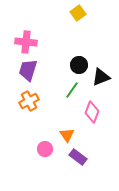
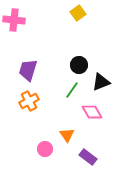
pink cross: moved 12 px left, 22 px up
black triangle: moved 5 px down
pink diamond: rotated 50 degrees counterclockwise
purple rectangle: moved 10 px right
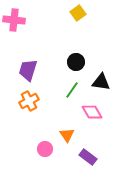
black circle: moved 3 px left, 3 px up
black triangle: rotated 30 degrees clockwise
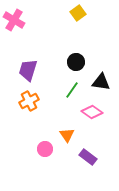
pink cross: rotated 25 degrees clockwise
pink diamond: rotated 25 degrees counterclockwise
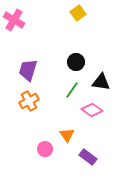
pink diamond: moved 2 px up
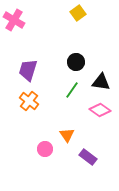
orange cross: rotated 24 degrees counterclockwise
pink diamond: moved 8 px right
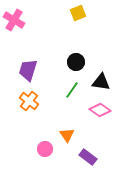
yellow square: rotated 14 degrees clockwise
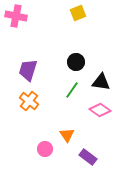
pink cross: moved 2 px right, 4 px up; rotated 20 degrees counterclockwise
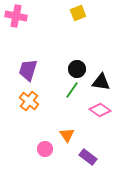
black circle: moved 1 px right, 7 px down
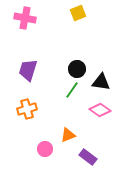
pink cross: moved 9 px right, 2 px down
orange cross: moved 2 px left, 8 px down; rotated 36 degrees clockwise
orange triangle: moved 1 px right; rotated 42 degrees clockwise
